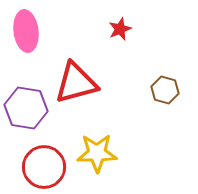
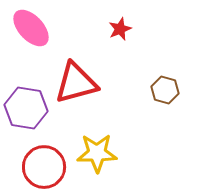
pink ellipse: moved 5 px right, 3 px up; rotated 36 degrees counterclockwise
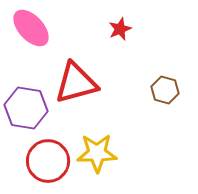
red circle: moved 4 px right, 6 px up
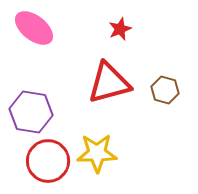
pink ellipse: moved 3 px right; rotated 9 degrees counterclockwise
red triangle: moved 33 px right
purple hexagon: moved 5 px right, 4 px down
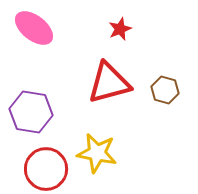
yellow star: rotated 12 degrees clockwise
red circle: moved 2 px left, 8 px down
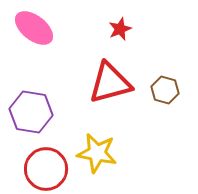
red triangle: moved 1 px right
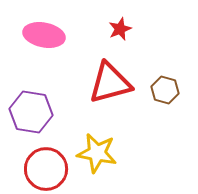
pink ellipse: moved 10 px right, 7 px down; rotated 27 degrees counterclockwise
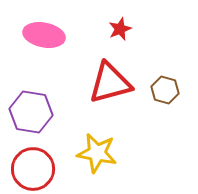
red circle: moved 13 px left
